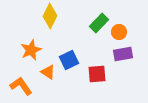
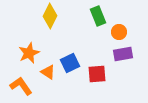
green rectangle: moved 1 px left, 7 px up; rotated 66 degrees counterclockwise
orange star: moved 2 px left, 3 px down
blue square: moved 1 px right, 3 px down
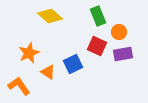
yellow diamond: rotated 75 degrees counterclockwise
blue square: moved 3 px right, 1 px down
red square: moved 28 px up; rotated 30 degrees clockwise
orange L-shape: moved 2 px left
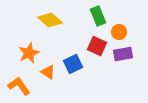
yellow diamond: moved 4 px down
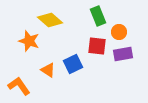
red square: rotated 18 degrees counterclockwise
orange star: moved 12 px up; rotated 30 degrees counterclockwise
orange triangle: moved 2 px up
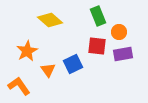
orange star: moved 2 px left, 10 px down; rotated 25 degrees clockwise
orange triangle: rotated 21 degrees clockwise
